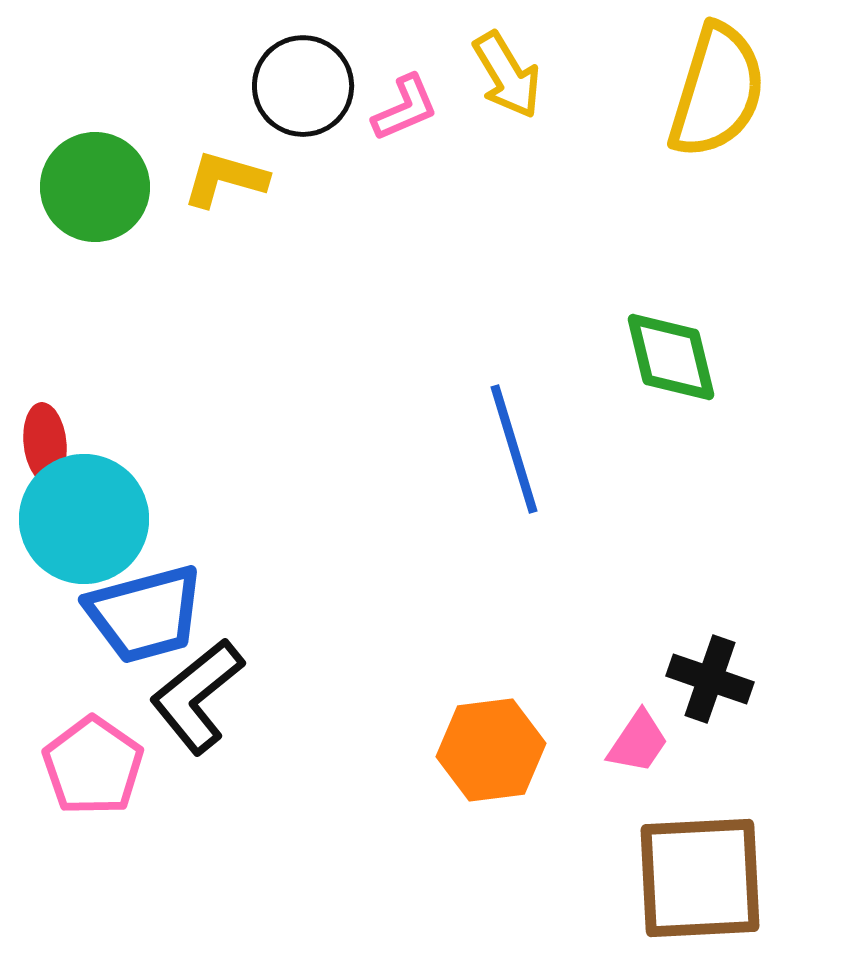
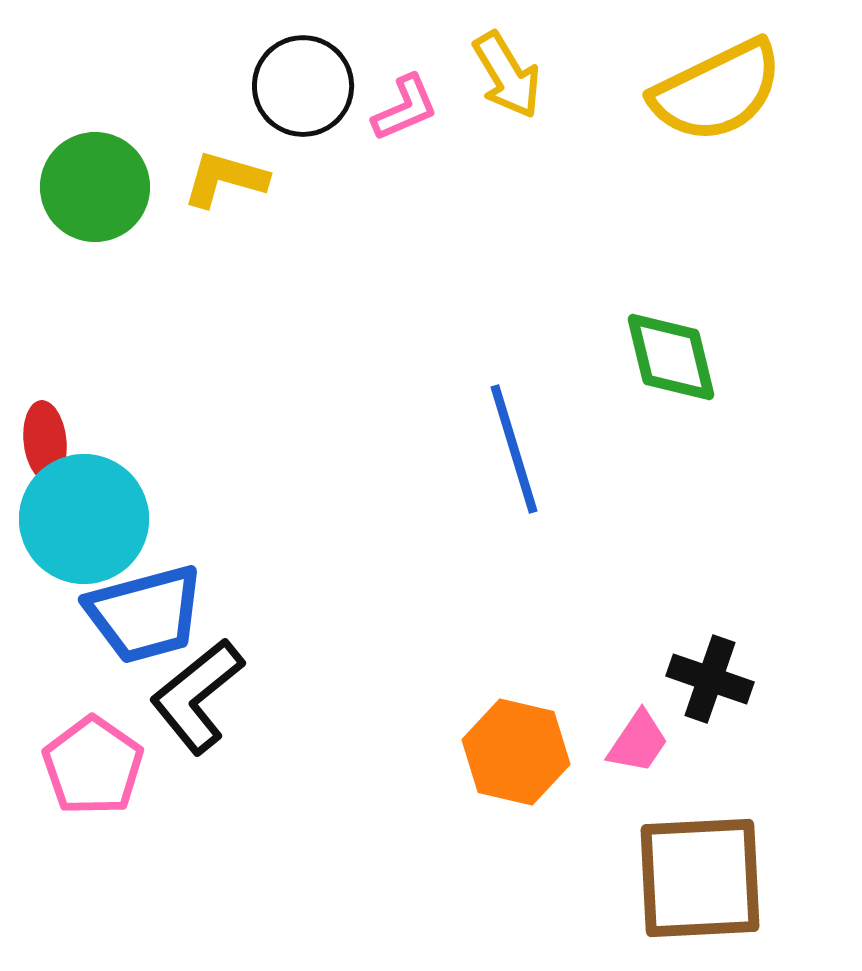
yellow semicircle: rotated 47 degrees clockwise
red ellipse: moved 2 px up
orange hexagon: moved 25 px right, 2 px down; rotated 20 degrees clockwise
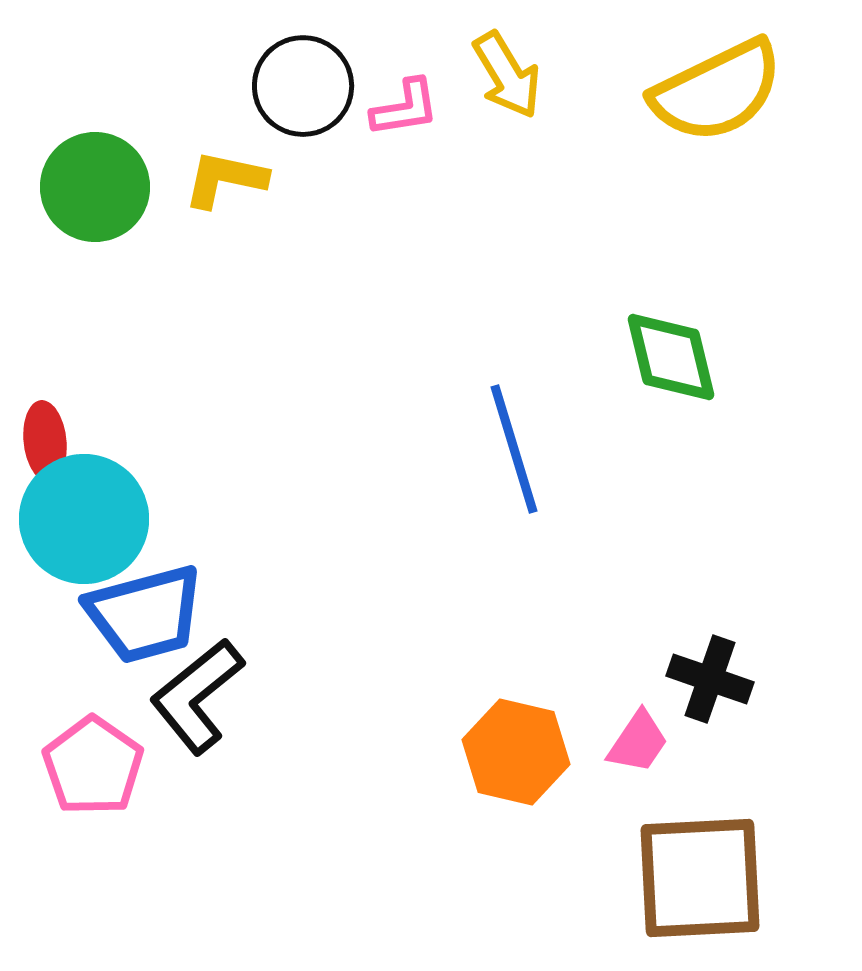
pink L-shape: rotated 14 degrees clockwise
yellow L-shape: rotated 4 degrees counterclockwise
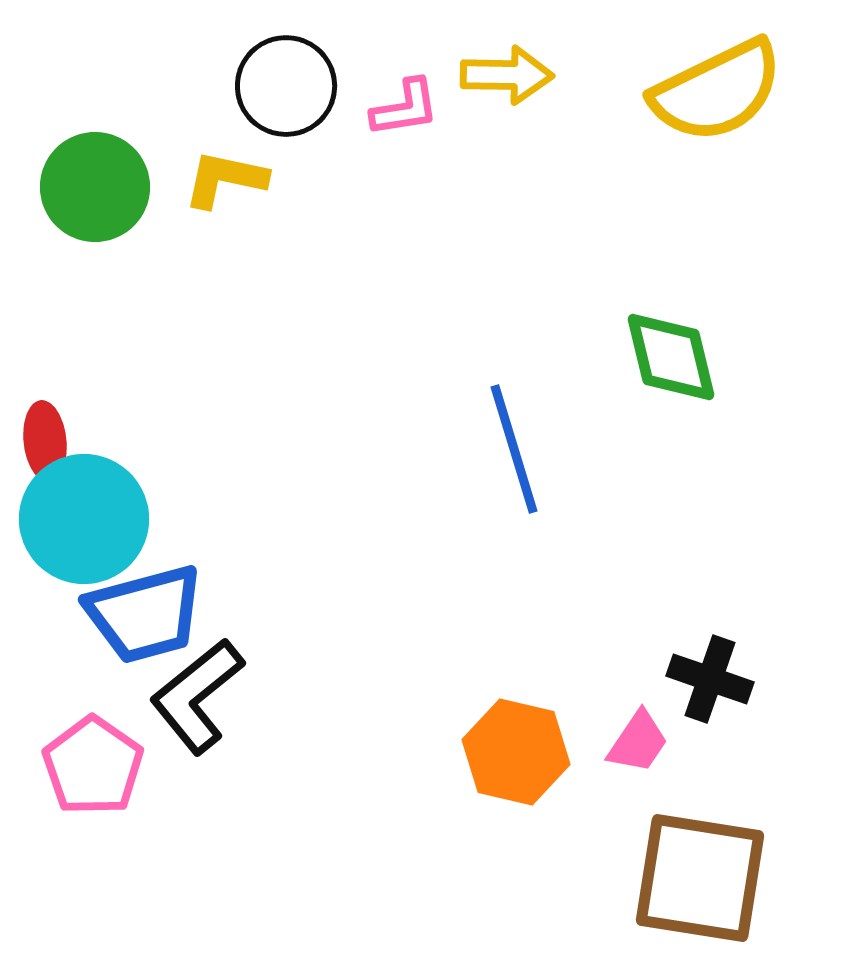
yellow arrow: rotated 58 degrees counterclockwise
black circle: moved 17 px left
brown square: rotated 12 degrees clockwise
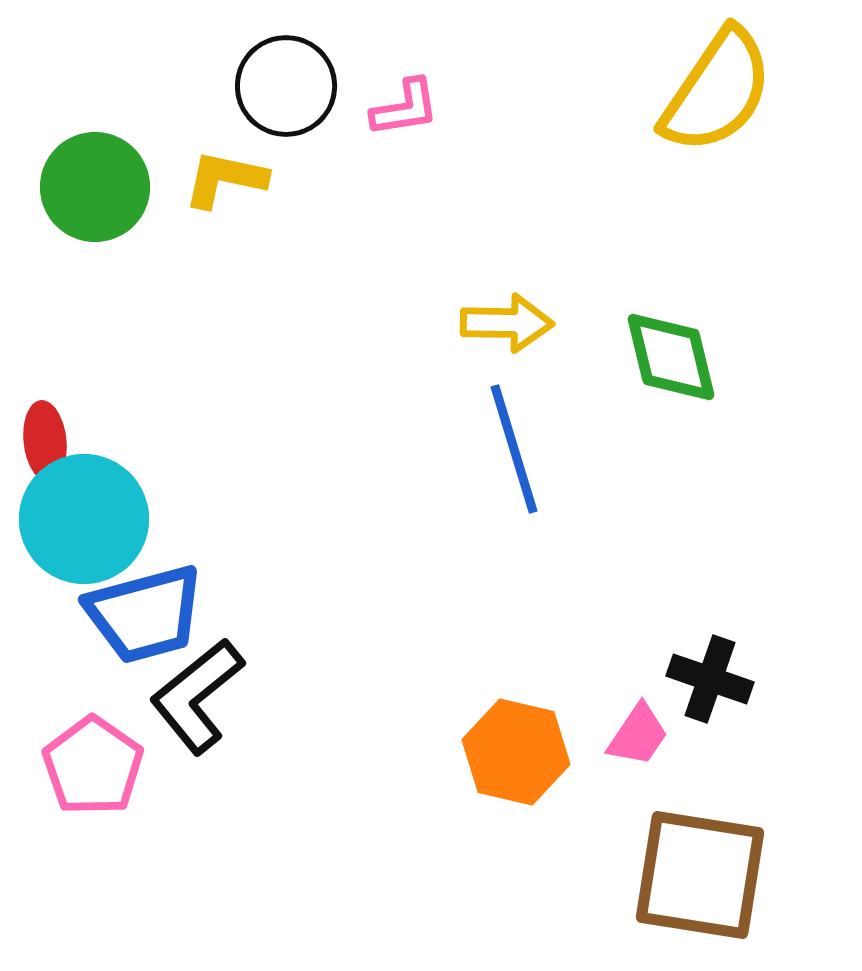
yellow arrow: moved 248 px down
yellow semicircle: rotated 30 degrees counterclockwise
pink trapezoid: moved 7 px up
brown square: moved 3 px up
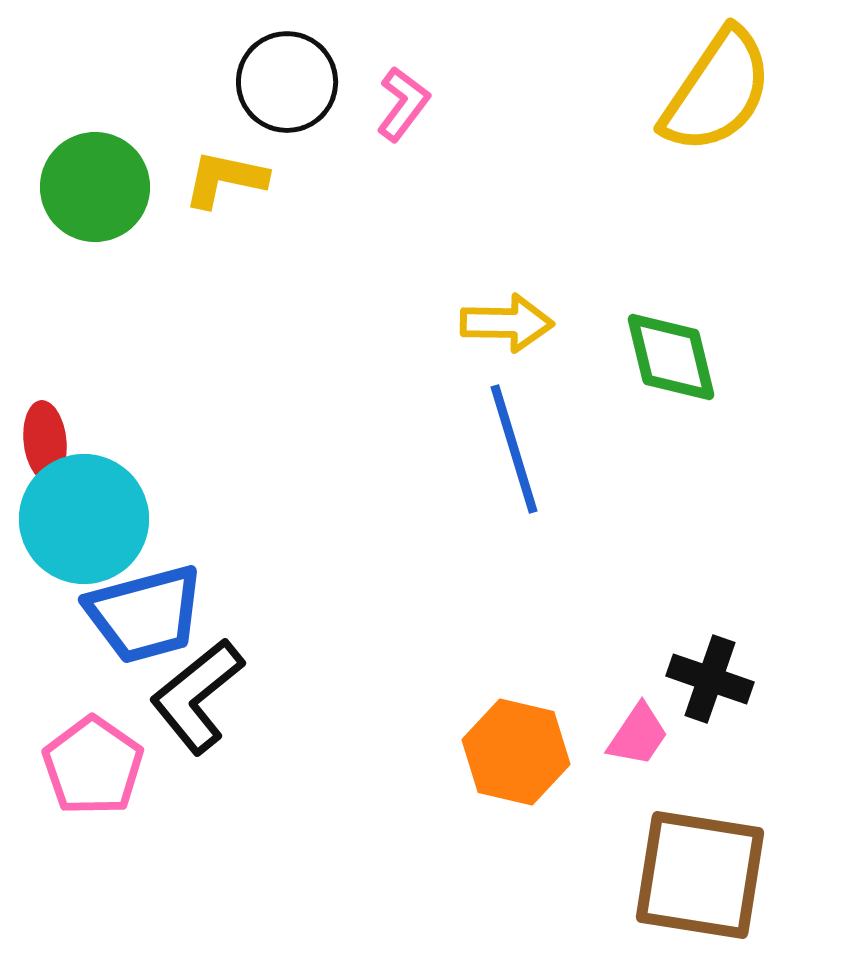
black circle: moved 1 px right, 4 px up
pink L-shape: moved 2 px left, 4 px up; rotated 44 degrees counterclockwise
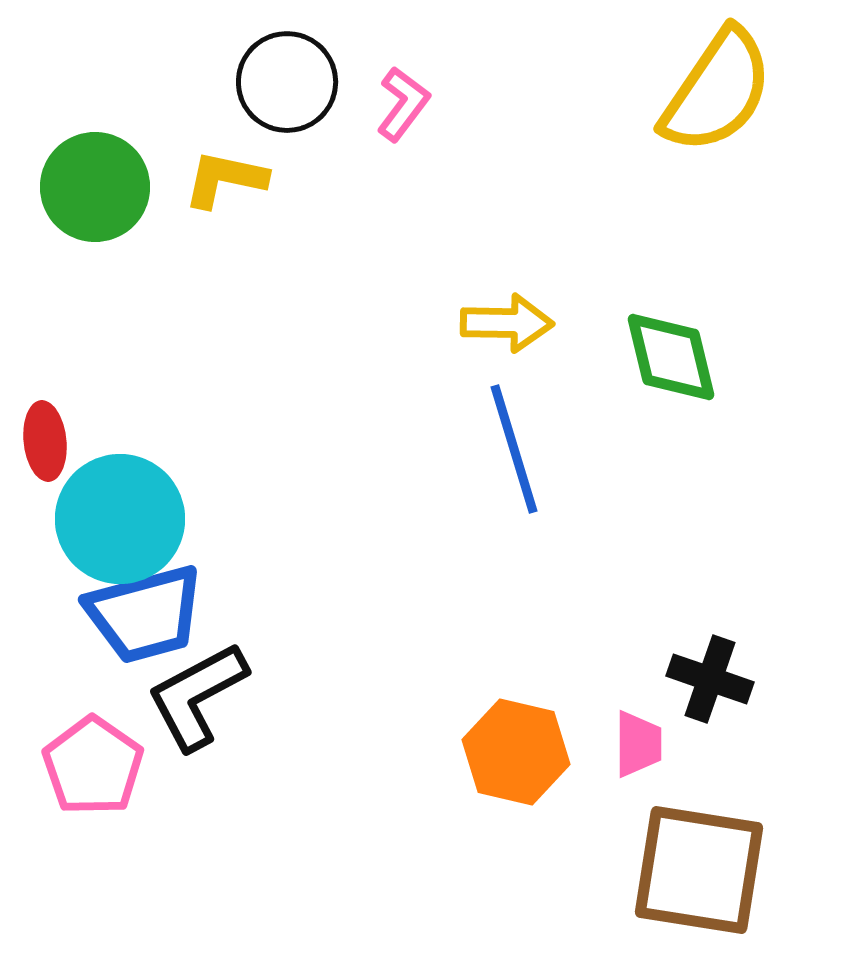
cyan circle: moved 36 px right
black L-shape: rotated 11 degrees clockwise
pink trapezoid: moved 9 px down; rotated 34 degrees counterclockwise
brown square: moved 1 px left, 5 px up
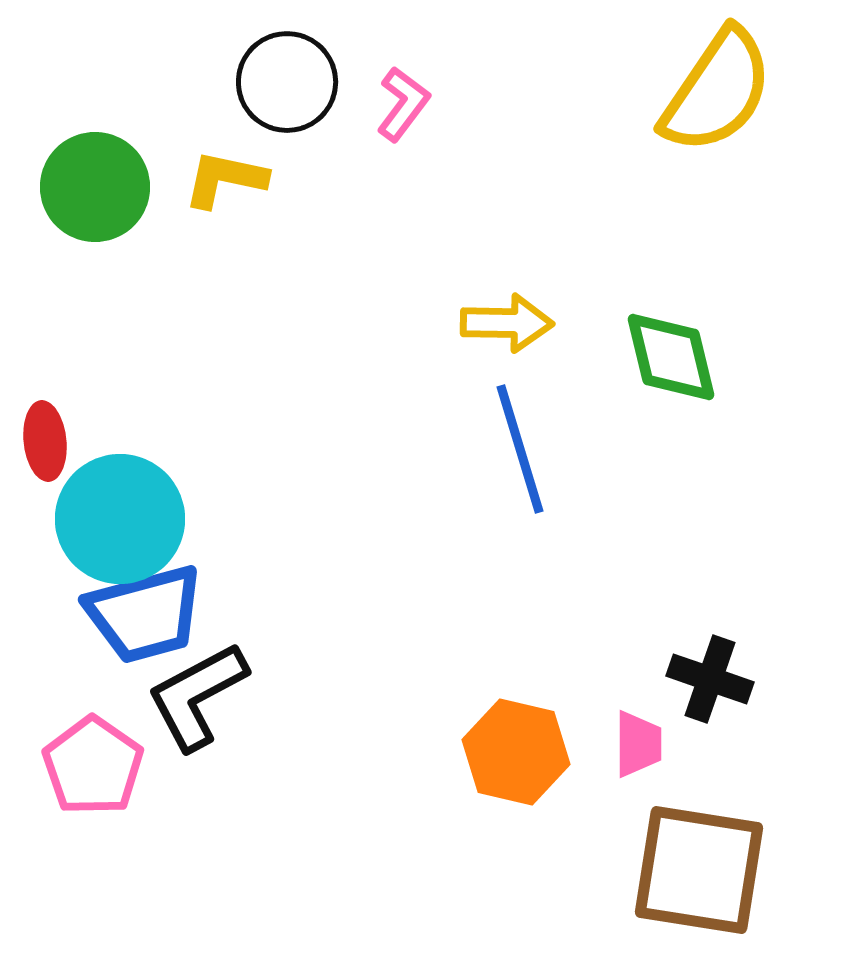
blue line: moved 6 px right
